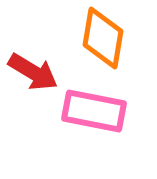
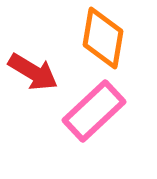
pink rectangle: rotated 54 degrees counterclockwise
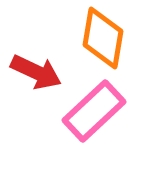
red arrow: moved 3 px right; rotated 6 degrees counterclockwise
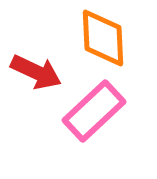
orange diamond: rotated 12 degrees counterclockwise
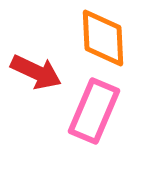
pink rectangle: rotated 24 degrees counterclockwise
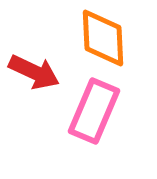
red arrow: moved 2 px left
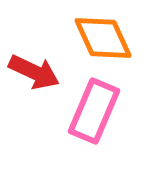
orange diamond: rotated 22 degrees counterclockwise
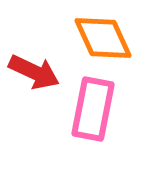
pink rectangle: moved 1 px left, 2 px up; rotated 12 degrees counterclockwise
